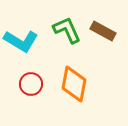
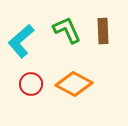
brown rectangle: rotated 60 degrees clockwise
cyan L-shape: rotated 108 degrees clockwise
orange diamond: rotated 72 degrees counterclockwise
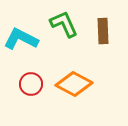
green L-shape: moved 3 px left, 6 px up
cyan L-shape: moved 2 px up; rotated 68 degrees clockwise
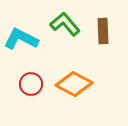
green L-shape: moved 1 px right; rotated 16 degrees counterclockwise
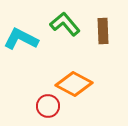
red circle: moved 17 px right, 22 px down
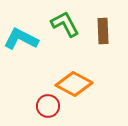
green L-shape: rotated 12 degrees clockwise
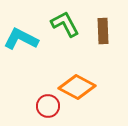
orange diamond: moved 3 px right, 3 px down
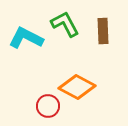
cyan L-shape: moved 5 px right, 1 px up
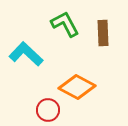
brown rectangle: moved 2 px down
cyan L-shape: moved 16 px down; rotated 16 degrees clockwise
red circle: moved 4 px down
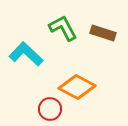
green L-shape: moved 2 px left, 4 px down
brown rectangle: rotated 70 degrees counterclockwise
red circle: moved 2 px right, 1 px up
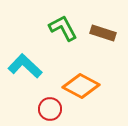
cyan L-shape: moved 1 px left, 12 px down
orange diamond: moved 4 px right, 1 px up
